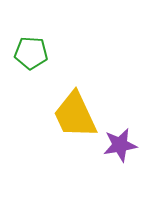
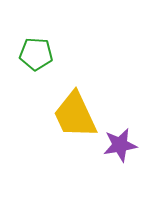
green pentagon: moved 5 px right, 1 px down
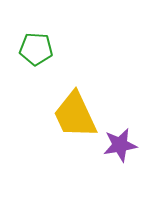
green pentagon: moved 5 px up
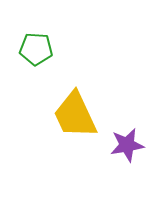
purple star: moved 7 px right
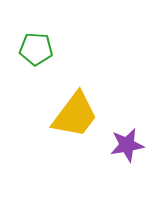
yellow trapezoid: rotated 118 degrees counterclockwise
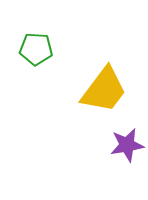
yellow trapezoid: moved 29 px right, 25 px up
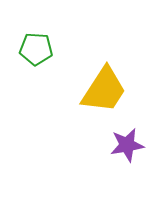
yellow trapezoid: rotated 4 degrees counterclockwise
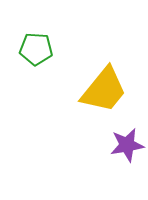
yellow trapezoid: rotated 6 degrees clockwise
